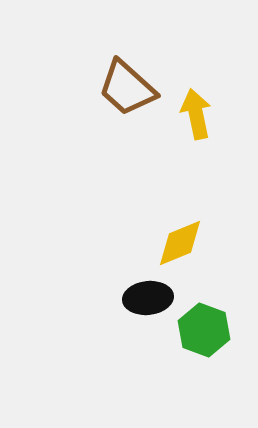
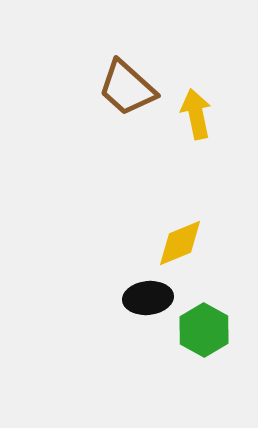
green hexagon: rotated 9 degrees clockwise
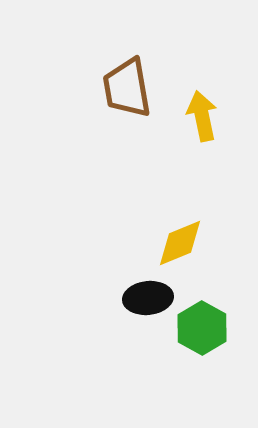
brown trapezoid: rotated 38 degrees clockwise
yellow arrow: moved 6 px right, 2 px down
green hexagon: moved 2 px left, 2 px up
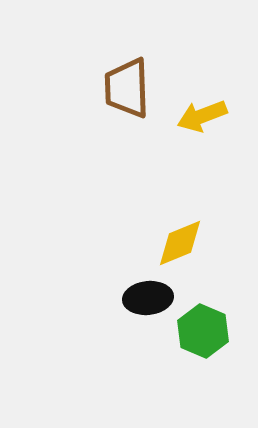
brown trapezoid: rotated 8 degrees clockwise
yellow arrow: rotated 99 degrees counterclockwise
green hexagon: moved 1 px right, 3 px down; rotated 6 degrees counterclockwise
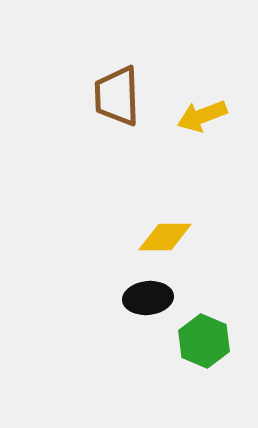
brown trapezoid: moved 10 px left, 8 px down
yellow diamond: moved 15 px left, 6 px up; rotated 22 degrees clockwise
green hexagon: moved 1 px right, 10 px down
